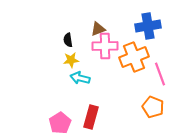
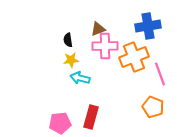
pink pentagon: rotated 25 degrees clockwise
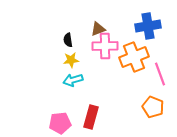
cyan arrow: moved 7 px left, 2 px down; rotated 30 degrees counterclockwise
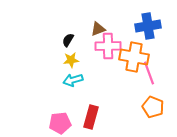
black semicircle: rotated 40 degrees clockwise
pink cross: moved 3 px right
orange cross: rotated 32 degrees clockwise
pink line: moved 11 px left, 1 px up
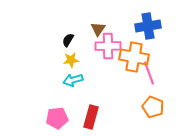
brown triangle: rotated 35 degrees counterclockwise
pink pentagon: moved 3 px left, 5 px up
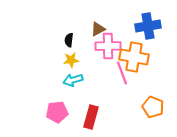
brown triangle: rotated 28 degrees clockwise
black semicircle: moved 1 px right; rotated 24 degrees counterclockwise
pink line: moved 27 px left
pink pentagon: moved 6 px up
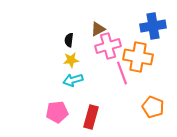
blue cross: moved 5 px right
pink cross: rotated 15 degrees counterclockwise
orange cross: moved 4 px right
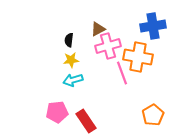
orange pentagon: moved 8 px down; rotated 20 degrees clockwise
red rectangle: moved 5 px left, 4 px down; rotated 50 degrees counterclockwise
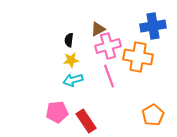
pink line: moved 13 px left, 3 px down
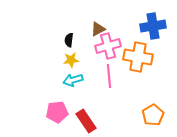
pink line: rotated 15 degrees clockwise
